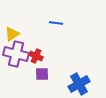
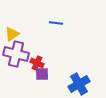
red cross: moved 1 px right, 7 px down
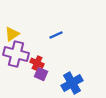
blue line: moved 12 px down; rotated 32 degrees counterclockwise
purple square: moved 1 px left; rotated 24 degrees clockwise
blue cross: moved 7 px left, 1 px up
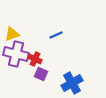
yellow triangle: rotated 14 degrees clockwise
red cross: moved 2 px left, 4 px up
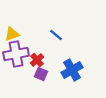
blue line: rotated 64 degrees clockwise
purple cross: rotated 25 degrees counterclockwise
red cross: moved 2 px right, 1 px down; rotated 24 degrees clockwise
blue cross: moved 13 px up
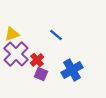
purple cross: rotated 35 degrees counterclockwise
